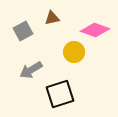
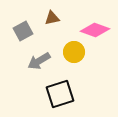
gray arrow: moved 8 px right, 9 px up
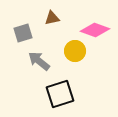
gray square: moved 2 px down; rotated 12 degrees clockwise
yellow circle: moved 1 px right, 1 px up
gray arrow: rotated 70 degrees clockwise
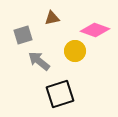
gray square: moved 2 px down
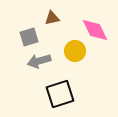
pink diamond: rotated 44 degrees clockwise
gray square: moved 6 px right, 2 px down
gray arrow: rotated 55 degrees counterclockwise
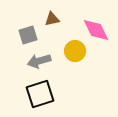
brown triangle: moved 1 px down
pink diamond: moved 1 px right
gray square: moved 1 px left, 2 px up
black square: moved 20 px left
